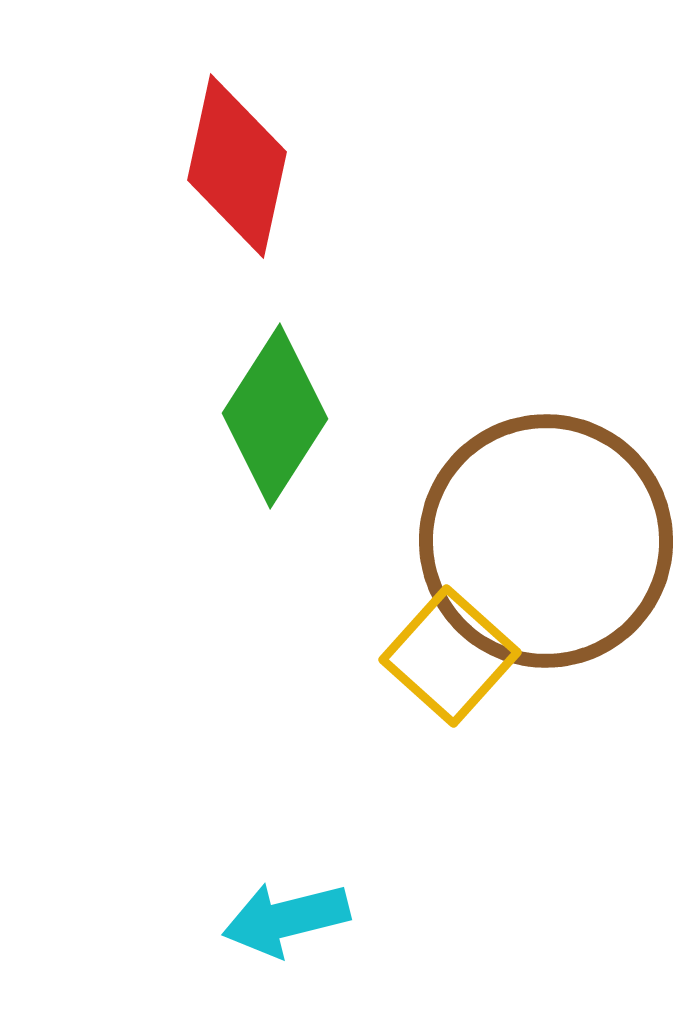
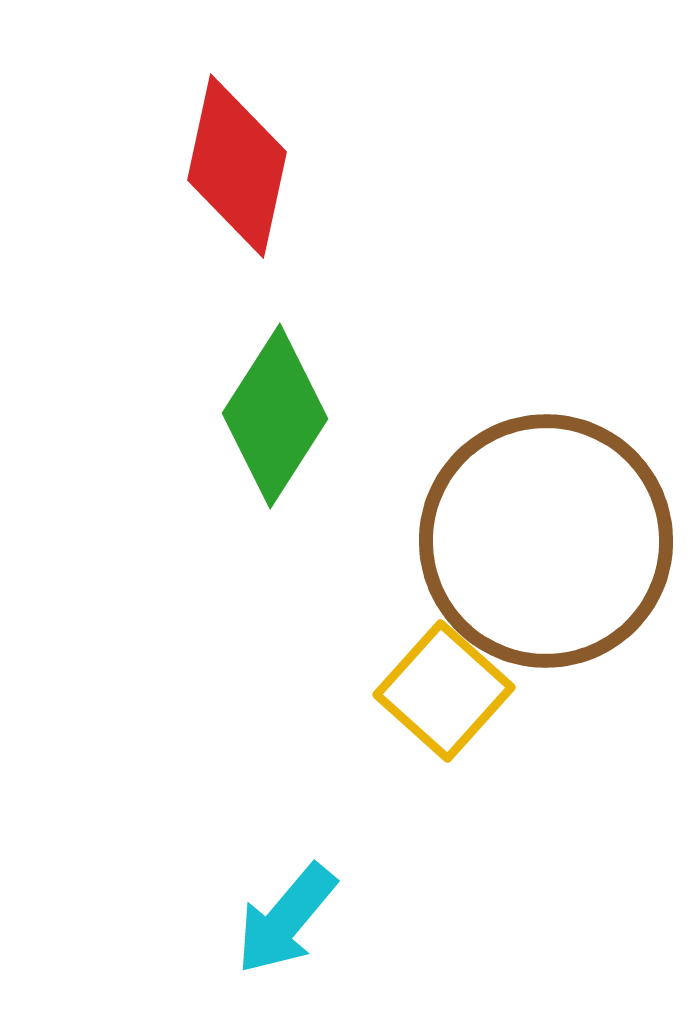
yellow square: moved 6 px left, 35 px down
cyan arrow: rotated 36 degrees counterclockwise
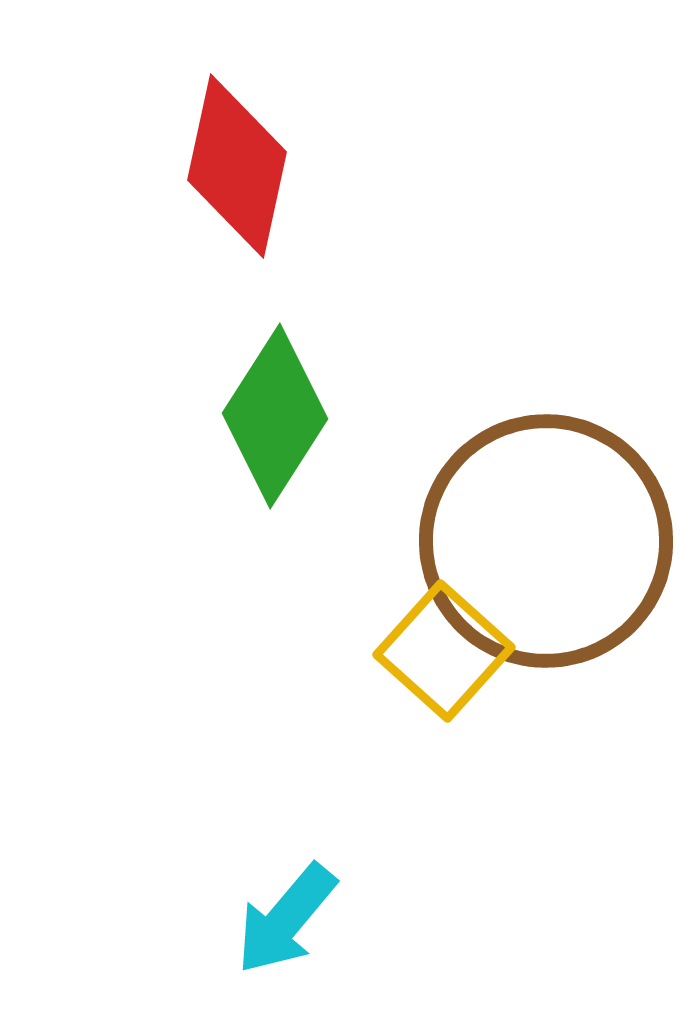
yellow square: moved 40 px up
